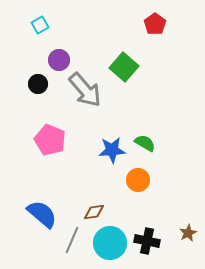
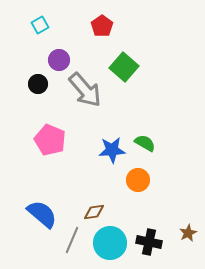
red pentagon: moved 53 px left, 2 px down
black cross: moved 2 px right, 1 px down
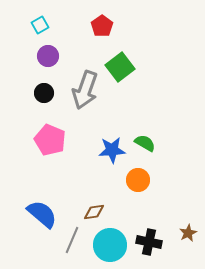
purple circle: moved 11 px left, 4 px up
green square: moved 4 px left; rotated 12 degrees clockwise
black circle: moved 6 px right, 9 px down
gray arrow: rotated 60 degrees clockwise
cyan circle: moved 2 px down
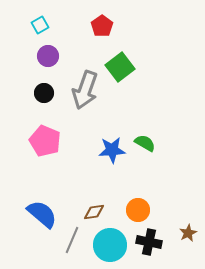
pink pentagon: moved 5 px left, 1 px down
orange circle: moved 30 px down
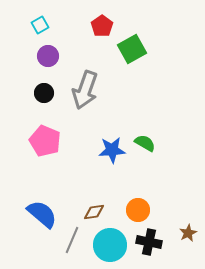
green square: moved 12 px right, 18 px up; rotated 8 degrees clockwise
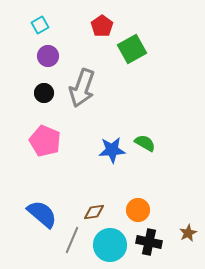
gray arrow: moved 3 px left, 2 px up
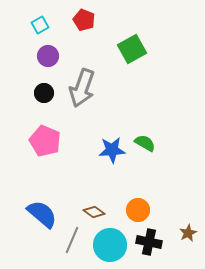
red pentagon: moved 18 px left, 6 px up; rotated 15 degrees counterclockwise
brown diamond: rotated 45 degrees clockwise
